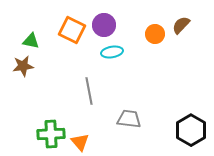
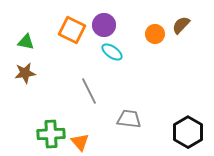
green triangle: moved 5 px left, 1 px down
cyan ellipse: rotated 45 degrees clockwise
brown star: moved 2 px right, 7 px down
gray line: rotated 16 degrees counterclockwise
black hexagon: moved 3 px left, 2 px down
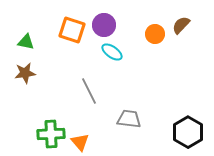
orange square: rotated 8 degrees counterclockwise
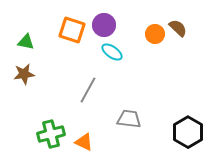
brown semicircle: moved 3 px left, 3 px down; rotated 90 degrees clockwise
brown star: moved 1 px left, 1 px down
gray line: moved 1 px left, 1 px up; rotated 56 degrees clockwise
green cross: rotated 12 degrees counterclockwise
orange triangle: moved 4 px right; rotated 24 degrees counterclockwise
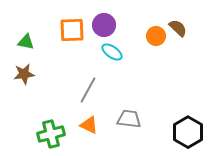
orange square: rotated 20 degrees counterclockwise
orange circle: moved 1 px right, 2 px down
orange triangle: moved 5 px right, 17 px up
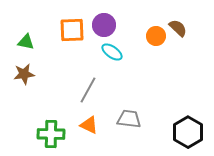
green cross: rotated 16 degrees clockwise
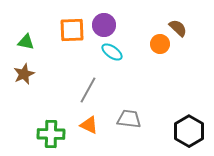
orange circle: moved 4 px right, 8 px down
brown star: rotated 15 degrees counterclockwise
black hexagon: moved 1 px right, 1 px up
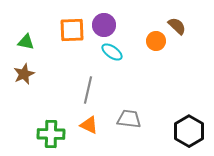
brown semicircle: moved 1 px left, 2 px up
orange circle: moved 4 px left, 3 px up
gray line: rotated 16 degrees counterclockwise
